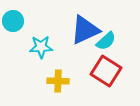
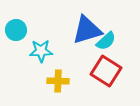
cyan circle: moved 3 px right, 9 px down
blue triangle: moved 2 px right; rotated 8 degrees clockwise
cyan star: moved 4 px down
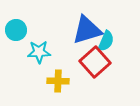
cyan semicircle: rotated 25 degrees counterclockwise
cyan star: moved 2 px left, 1 px down
red square: moved 11 px left, 9 px up; rotated 16 degrees clockwise
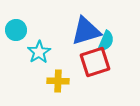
blue triangle: moved 1 px left, 1 px down
cyan star: rotated 30 degrees counterclockwise
red square: rotated 24 degrees clockwise
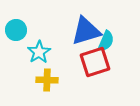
yellow cross: moved 11 px left, 1 px up
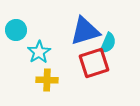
blue triangle: moved 1 px left
cyan semicircle: moved 2 px right, 2 px down
red square: moved 1 px left, 1 px down
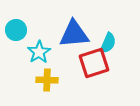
blue triangle: moved 11 px left, 3 px down; rotated 12 degrees clockwise
